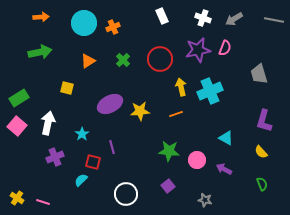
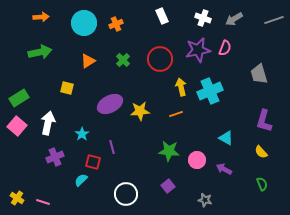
gray line: rotated 30 degrees counterclockwise
orange cross: moved 3 px right, 3 px up
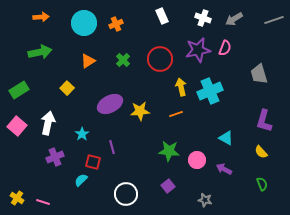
yellow square: rotated 32 degrees clockwise
green rectangle: moved 8 px up
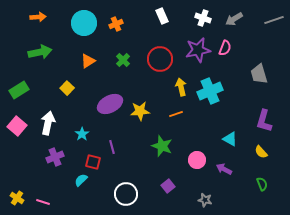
orange arrow: moved 3 px left
cyan triangle: moved 4 px right, 1 px down
green star: moved 7 px left, 5 px up; rotated 15 degrees clockwise
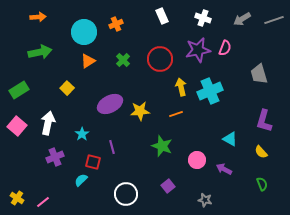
gray arrow: moved 8 px right
cyan circle: moved 9 px down
pink line: rotated 56 degrees counterclockwise
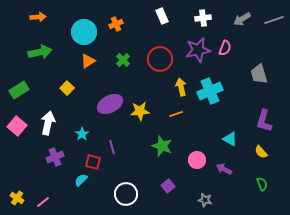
white cross: rotated 28 degrees counterclockwise
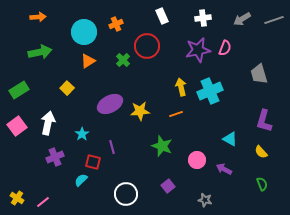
red circle: moved 13 px left, 13 px up
pink square: rotated 12 degrees clockwise
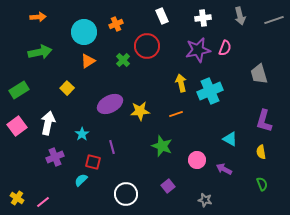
gray arrow: moved 2 px left, 3 px up; rotated 72 degrees counterclockwise
yellow arrow: moved 4 px up
yellow semicircle: rotated 32 degrees clockwise
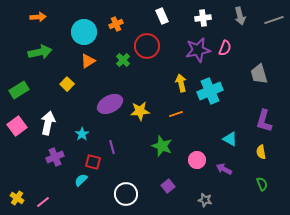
yellow square: moved 4 px up
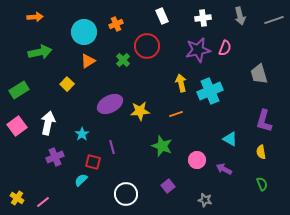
orange arrow: moved 3 px left
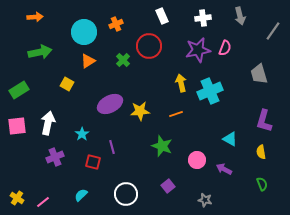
gray line: moved 1 px left, 11 px down; rotated 36 degrees counterclockwise
red circle: moved 2 px right
yellow square: rotated 16 degrees counterclockwise
pink square: rotated 30 degrees clockwise
cyan semicircle: moved 15 px down
